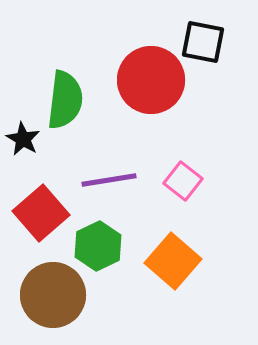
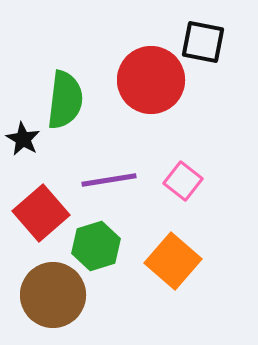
green hexagon: moved 2 px left; rotated 9 degrees clockwise
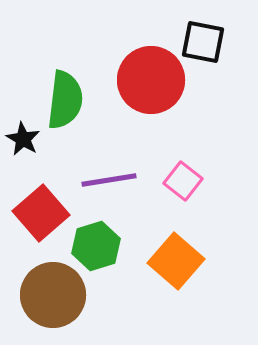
orange square: moved 3 px right
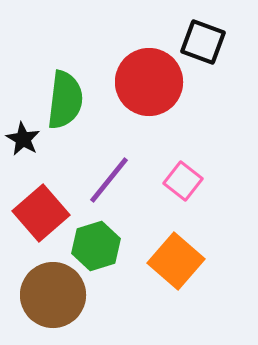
black square: rotated 9 degrees clockwise
red circle: moved 2 px left, 2 px down
purple line: rotated 42 degrees counterclockwise
